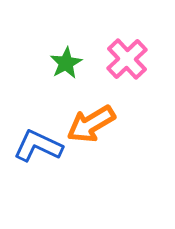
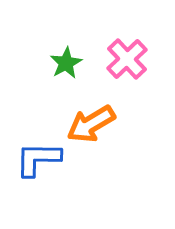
blue L-shape: moved 13 px down; rotated 24 degrees counterclockwise
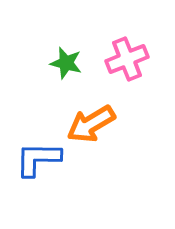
pink cross: rotated 21 degrees clockwise
green star: rotated 28 degrees counterclockwise
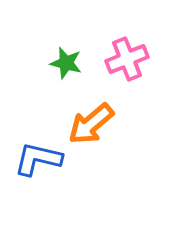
orange arrow: rotated 9 degrees counterclockwise
blue L-shape: rotated 12 degrees clockwise
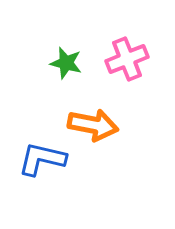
orange arrow: moved 2 px right, 1 px down; rotated 129 degrees counterclockwise
blue L-shape: moved 4 px right
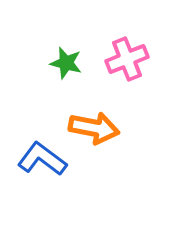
orange arrow: moved 1 px right, 3 px down
blue L-shape: rotated 24 degrees clockwise
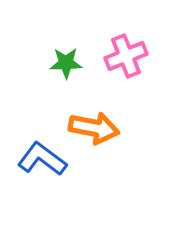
pink cross: moved 1 px left, 3 px up
green star: rotated 16 degrees counterclockwise
